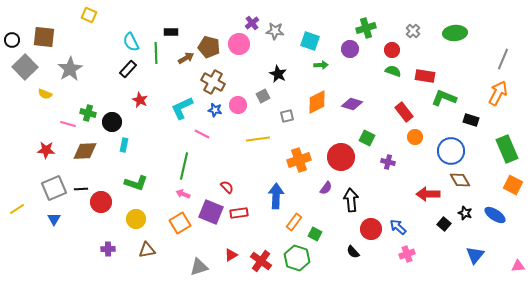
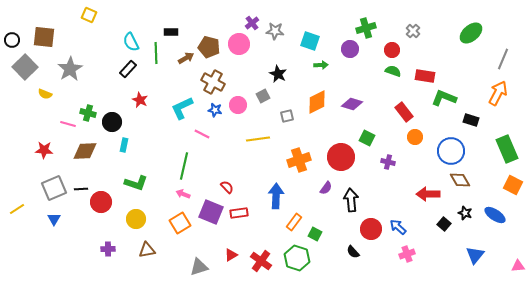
green ellipse at (455, 33): moved 16 px right; rotated 35 degrees counterclockwise
red star at (46, 150): moved 2 px left
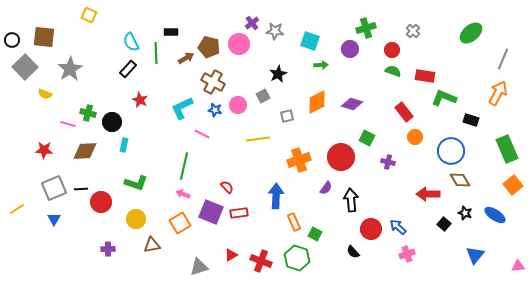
black star at (278, 74): rotated 18 degrees clockwise
orange square at (513, 185): rotated 24 degrees clockwise
orange rectangle at (294, 222): rotated 60 degrees counterclockwise
brown triangle at (147, 250): moved 5 px right, 5 px up
red cross at (261, 261): rotated 15 degrees counterclockwise
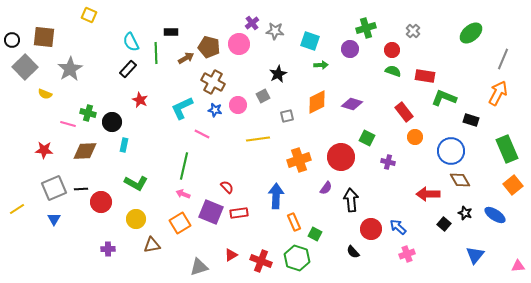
green L-shape at (136, 183): rotated 10 degrees clockwise
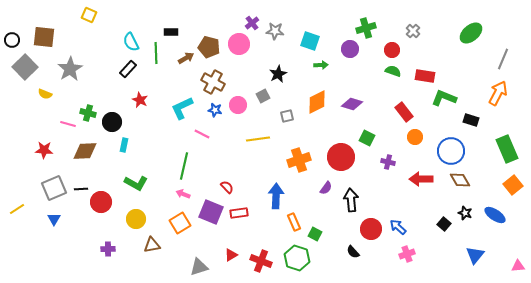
red arrow at (428, 194): moved 7 px left, 15 px up
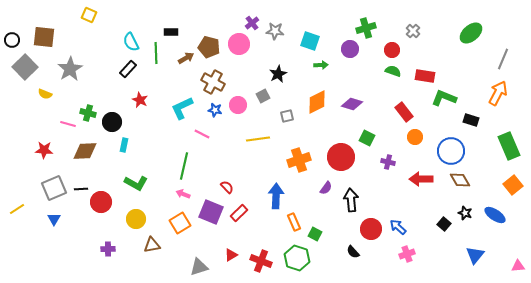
green rectangle at (507, 149): moved 2 px right, 3 px up
red rectangle at (239, 213): rotated 36 degrees counterclockwise
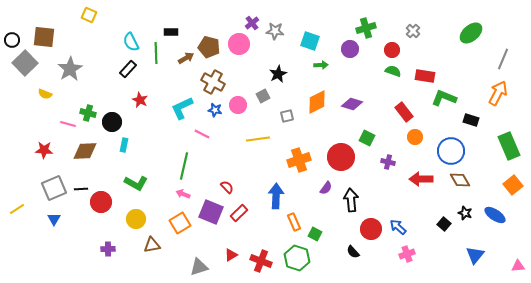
gray square at (25, 67): moved 4 px up
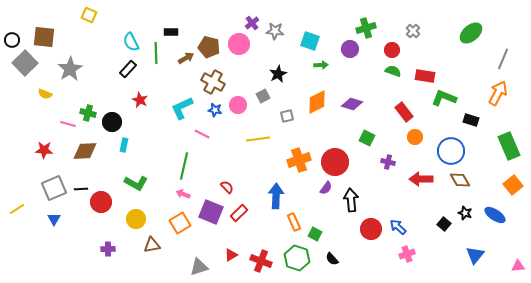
red circle at (341, 157): moved 6 px left, 5 px down
black semicircle at (353, 252): moved 21 px left, 7 px down
